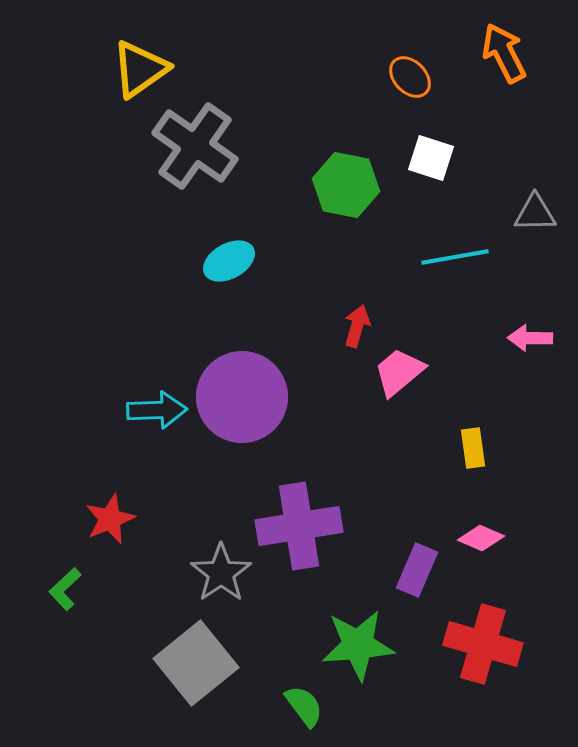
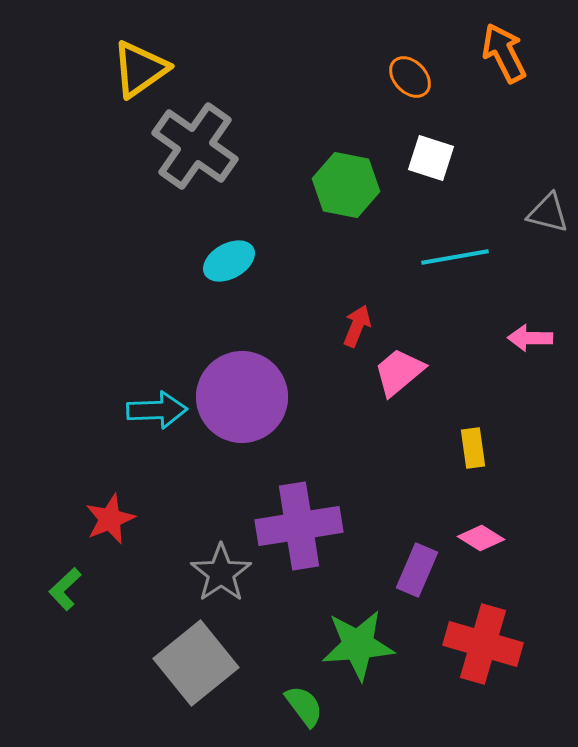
gray triangle: moved 13 px right; rotated 15 degrees clockwise
red arrow: rotated 6 degrees clockwise
pink diamond: rotated 9 degrees clockwise
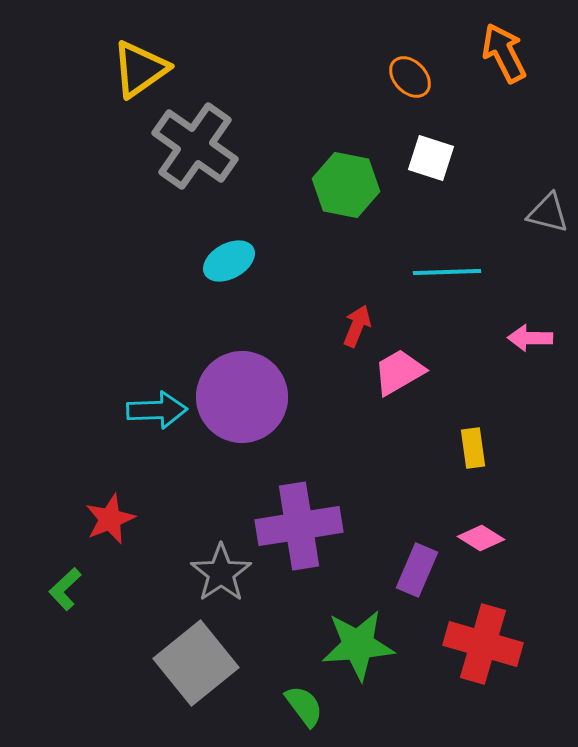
cyan line: moved 8 px left, 15 px down; rotated 8 degrees clockwise
pink trapezoid: rotated 10 degrees clockwise
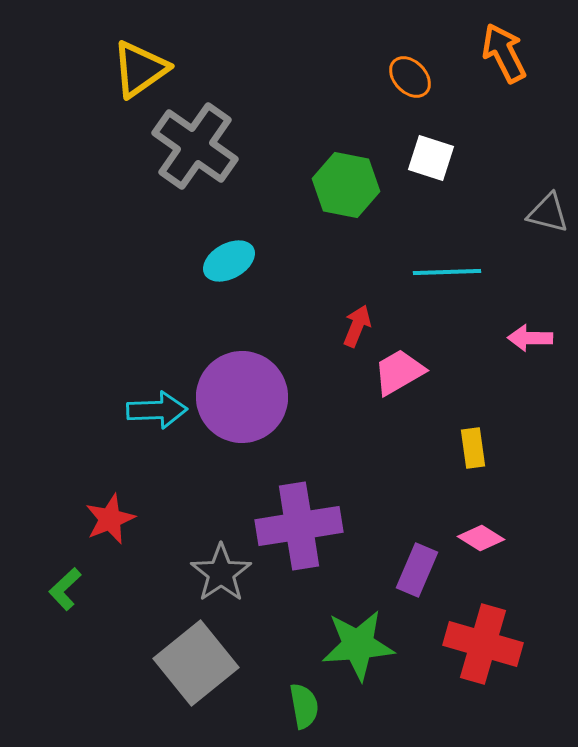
green semicircle: rotated 27 degrees clockwise
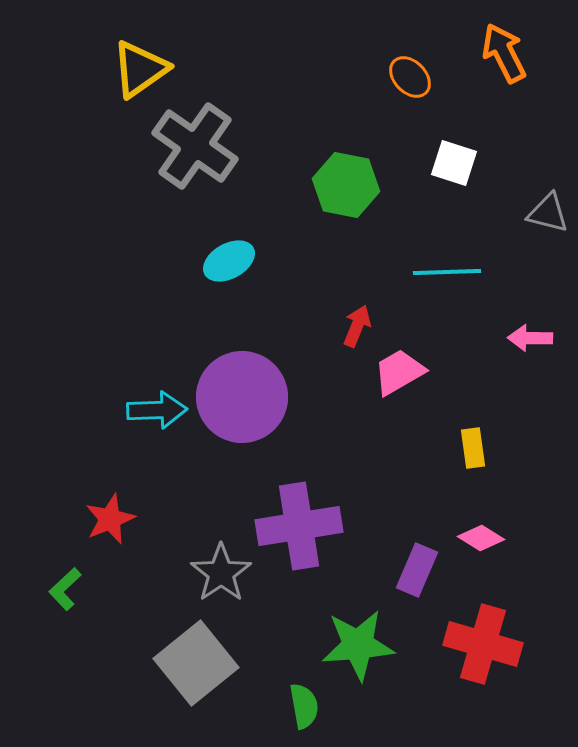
white square: moved 23 px right, 5 px down
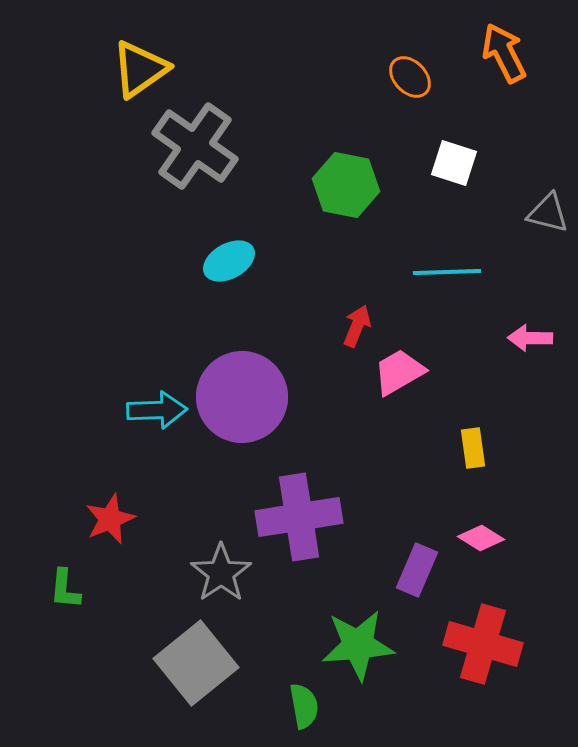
purple cross: moved 9 px up
green L-shape: rotated 42 degrees counterclockwise
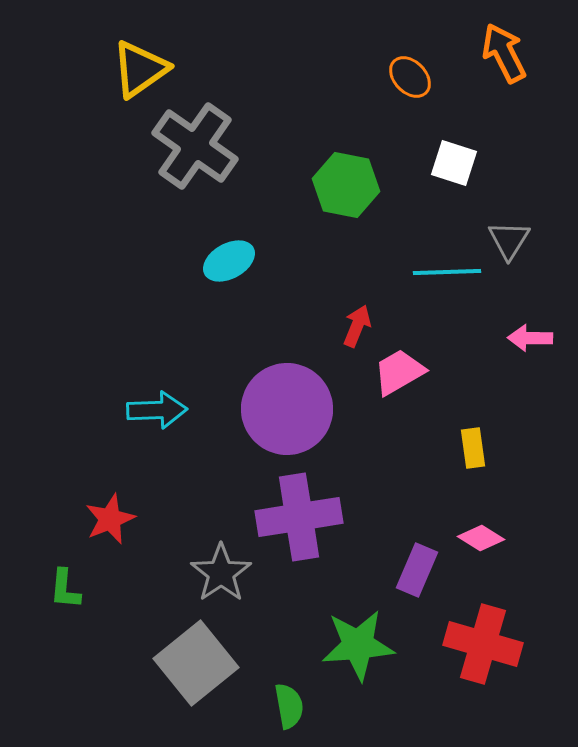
gray triangle: moved 39 px left, 27 px down; rotated 48 degrees clockwise
purple circle: moved 45 px right, 12 px down
green semicircle: moved 15 px left
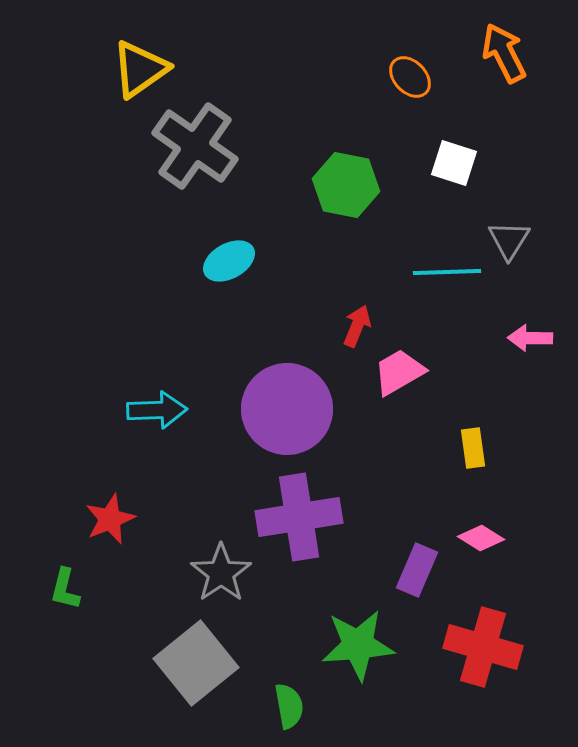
green L-shape: rotated 9 degrees clockwise
red cross: moved 3 px down
